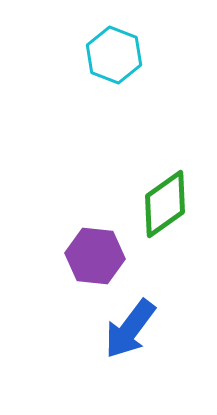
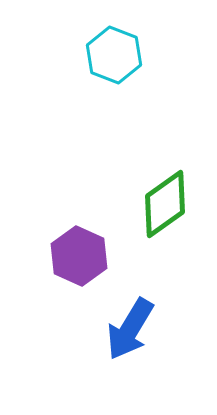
purple hexagon: moved 16 px left; rotated 18 degrees clockwise
blue arrow: rotated 6 degrees counterclockwise
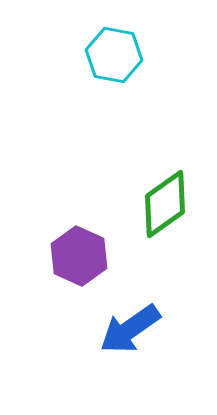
cyan hexagon: rotated 10 degrees counterclockwise
blue arrow: rotated 24 degrees clockwise
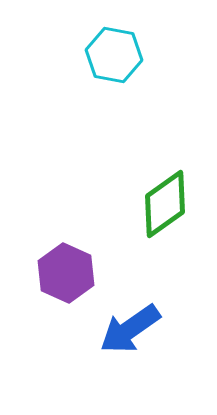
purple hexagon: moved 13 px left, 17 px down
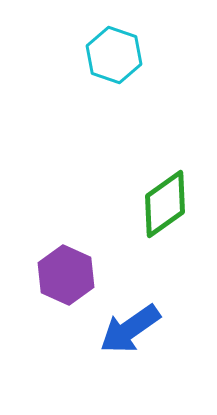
cyan hexagon: rotated 8 degrees clockwise
purple hexagon: moved 2 px down
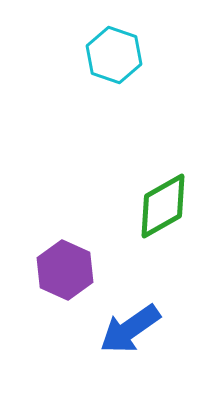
green diamond: moved 2 px left, 2 px down; rotated 6 degrees clockwise
purple hexagon: moved 1 px left, 5 px up
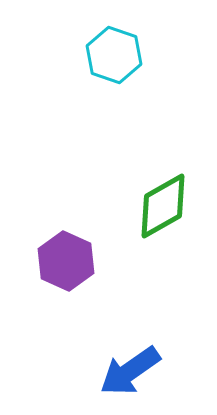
purple hexagon: moved 1 px right, 9 px up
blue arrow: moved 42 px down
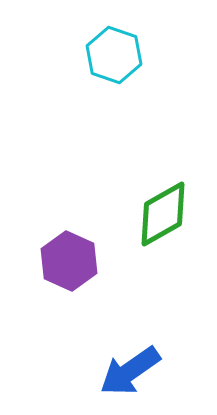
green diamond: moved 8 px down
purple hexagon: moved 3 px right
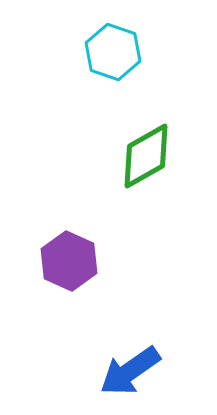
cyan hexagon: moved 1 px left, 3 px up
green diamond: moved 17 px left, 58 px up
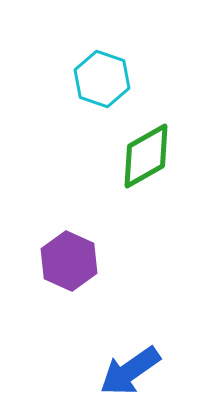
cyan hexagon: moved 11 px left, 27 px down
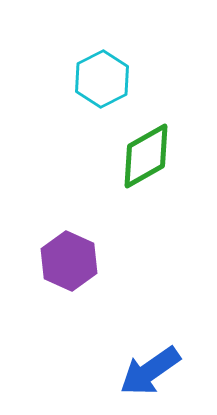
cyan hexagon: rotated 14 degrees clockwise
blue arrow: moved 20 px right
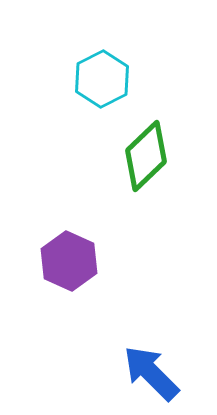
green diamond: rotated 14 degrees counterclockwise
blue arrow: moved 1 px right, 2 px down; rotated 80 degrees clockwise
